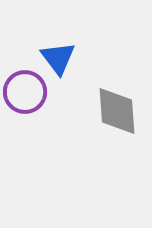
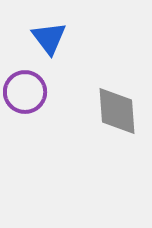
blue triangle: moved 9 px left, 20 px up
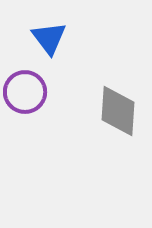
gray diamond: moved 1 px right; rotated 8 degrees clockwise
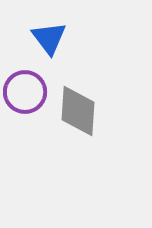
gray diamond: moved 40 px left
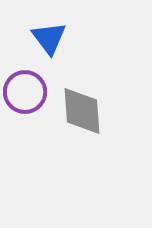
gray diamond: moved 4 px right; rotated 8 degrees counterclockwise
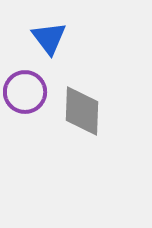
gray diamond: rotated 6 degrees clockwise
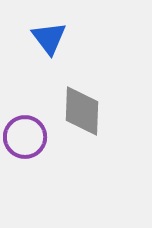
purple circle: moved 45 px down
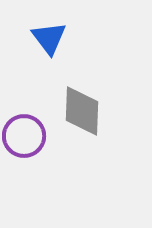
purple circle: moved 1 px left, 1 px up
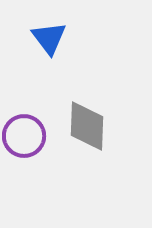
gray diamond: moved 5 px right, 15 px down
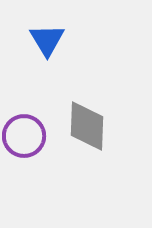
blue triangle: moved 2 px left, 2 px down; rotated 6 degrees clockwise
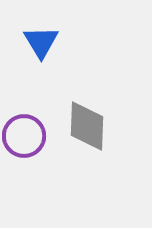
blue triangle: moved 6 px left, 2 px down
